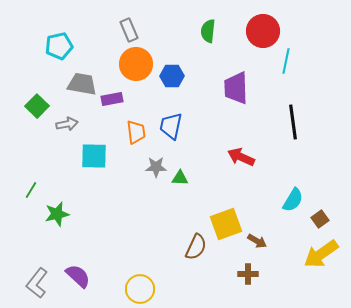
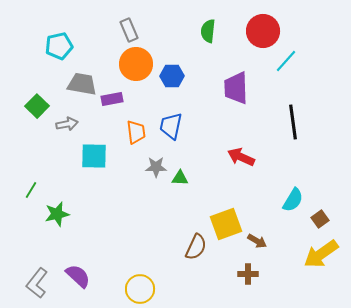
cyan line: rotated 30 degrees clockwise
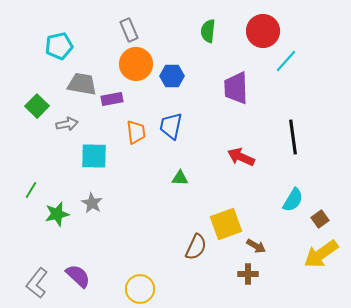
black line: moved 15 px down
gray star: moved 64 px left, 36 px down; rotated 30 degrees clockwise
brown arrow: moved 1 px left, 5 px down
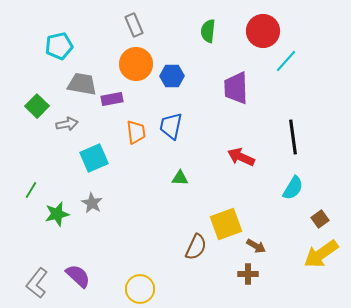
gray rectangle: moved 5 px right, 5 px up
cyan square: moved 2 px down; rotated 24 degrees counterclockwise
cyan semicircle: moved 12 px up
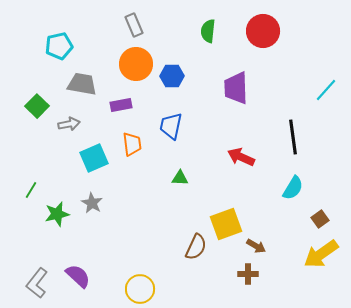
cyan line: moved 40 px right, 29 px down
purple rectangle: moved 9 px right, 6 px down
gray arrow: moved 2 px right
orange trapezoid: moved 4 px left, 12 px down
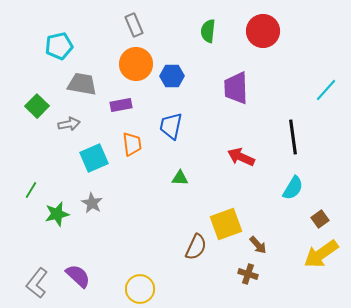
brown arrow: moved 2 px right, 1 px up; rotated 18 degrees clockwise
brown cross: rotated 18 degrees clockwise
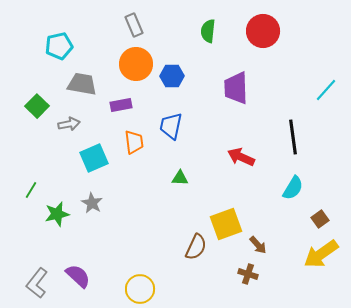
orange trapezoid: moved 2 px right, 2 px up
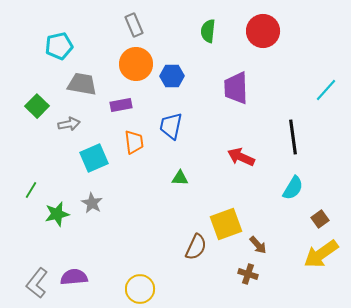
purple semicircle: moved 4 px left, 1 px down; rotated 48 degrees counterclockwise
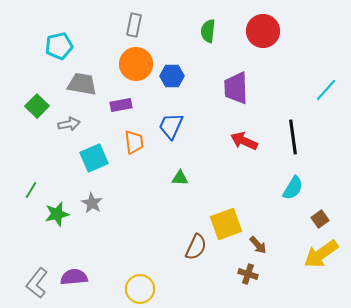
gray rectangle: rotated 35 degrees clockwise
blue trapezoid: rotated 12 degrees clockwise
red arrow: moved 3 px right, 16 px up
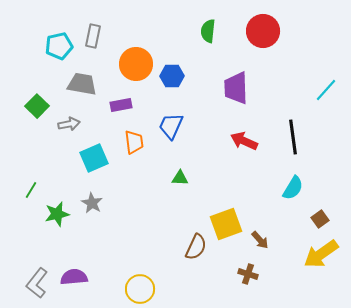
gray rectangle: moved 41 px left, 11 px down
brown arrow: moved 2 px right, 5 px up
